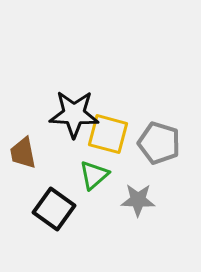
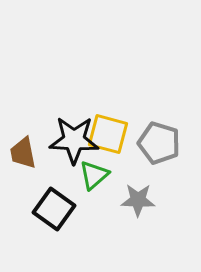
black star: moved 26 px down
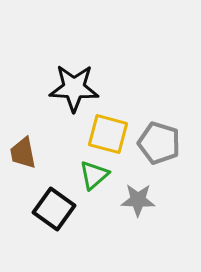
black star: moved 52 px up
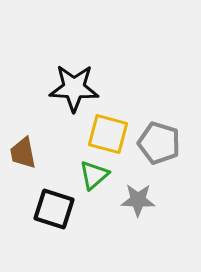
black square: rotated 18 degrees counterclockwise
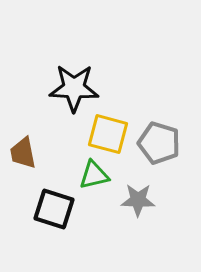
green triangle: rotated 28 degrees clockwise
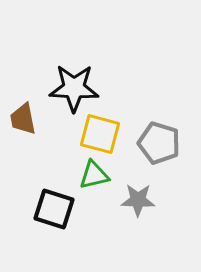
yellow square: moved 8 px left
brown trapezoid: moved 34 px up
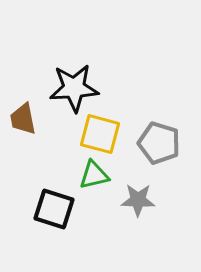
black star: rotated 6 degrees counterclockwise
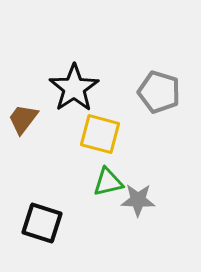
black star: rotated 30 degrees counterclockwise
brown trapezoid: rotated 48 degrees clockwise
gray pentagon: moved 51 px up
green triangle: moved 14 px right, 7 px down
black square: moved 12 px left, 14 px down
